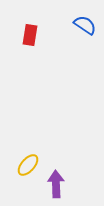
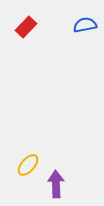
blue semicircle: rotated 45 degrees counterclockwise
red rectangle: moved 4 px left, 8 px up; rotated 35 degrees clockwise
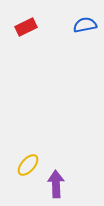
red rectangle: rotated 20 degrees clockwise
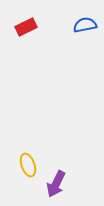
yellow ellipse: rotated 60 degrees counterclockwise
purple arrow: rotated 152 degrees counterclockwise
